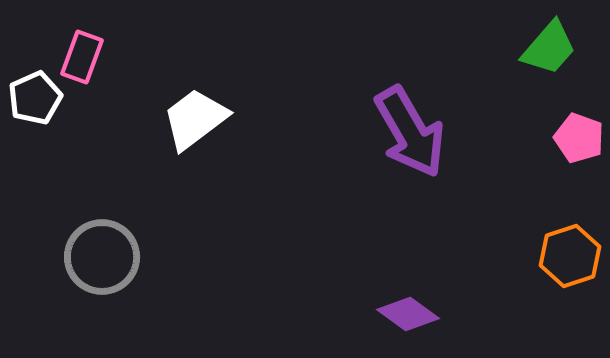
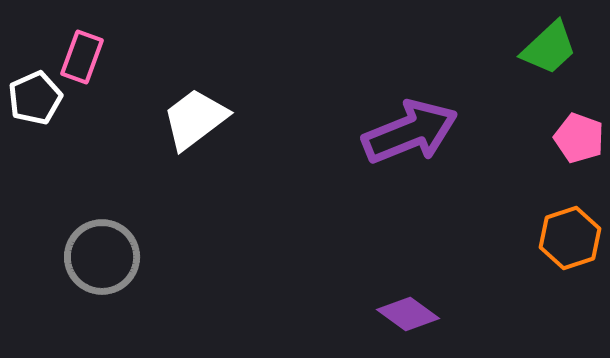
green trapezoid: rotated 6 degrees clockwise
purple arrow: rotated 82 degrees counterclockwise
orange hexagon: moved 18 px up
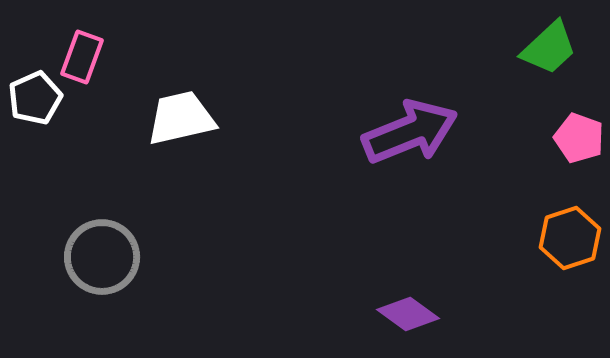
white trapezoid: moved 14 px left, 1 px up; rotated 24 degrees clockwise
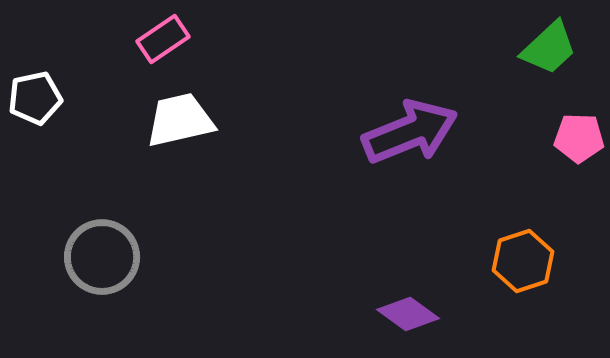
pink rectangle: moved 81 px right, 18 px up; rotated 36 degrees clockwise
white pentagon: rotated 12 degrees clockwise
white trapezoid: moved 1 px left, 2 px down
pink pentagon: rotated 18 degrees counterclockwise
orange hexagon: moved 47 px left, 23 px down
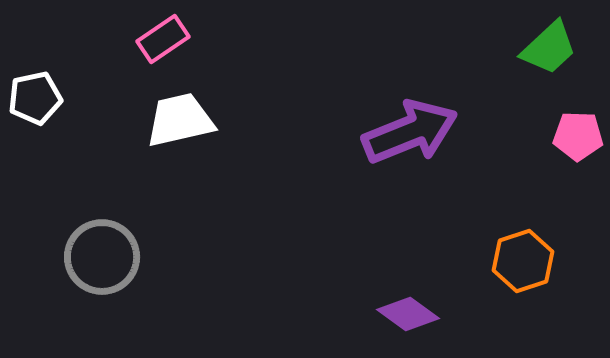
pink pentagon: moved 1 px left, 2 px up
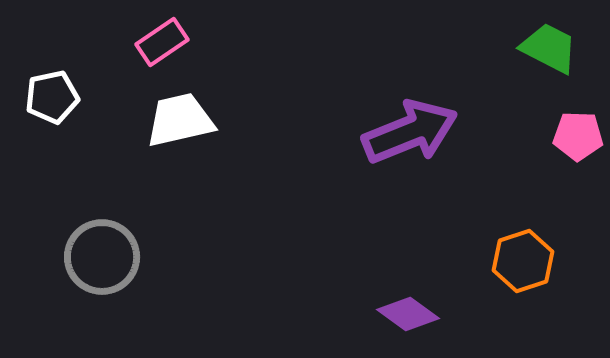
pink rectangle: moved 1 px left, 3 px down
green trapezoid: rotated 110 degrees counterclockwise
white pentagon: moved 17 px right, 1 px up
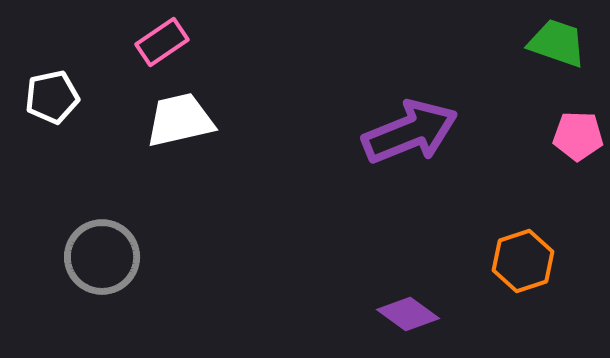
green trapezoid: moved 8 px right, 5 px up; rotated 8 degrees counterclockwise
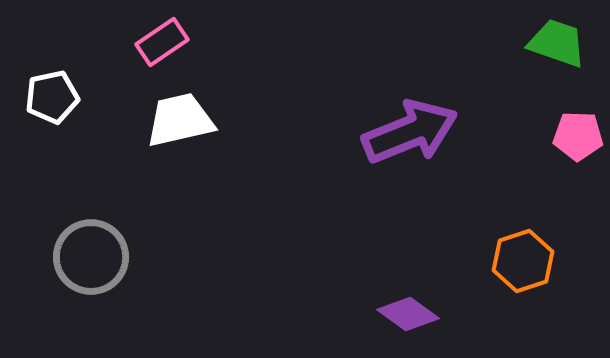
gray circle: moved 11 px left
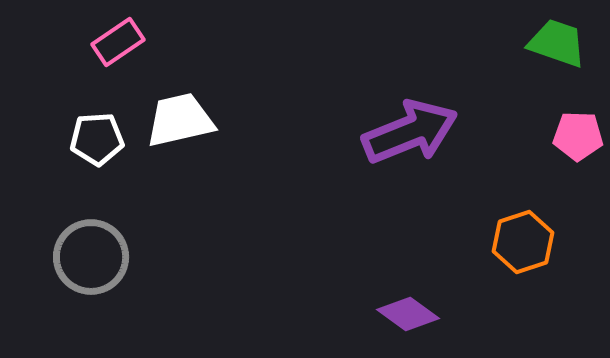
pink rectangle: moved 44 px left
white pentagon: moved 45 px right, 42 px down; rotated 8 degrees clockwise
orange hexagon: moved 19 px up
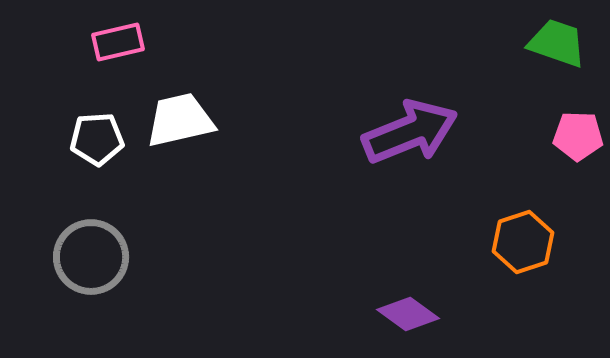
pink rectangle: rotated 21 degrees clockwise
